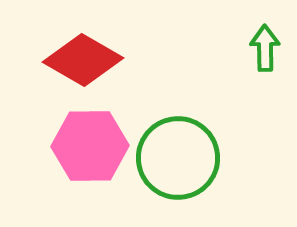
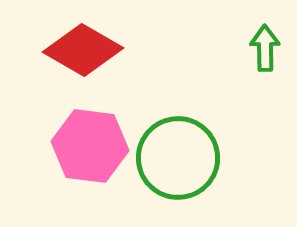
red diamond: moved 10 px up
pink hexagon: rotated 8 degrees clockwise
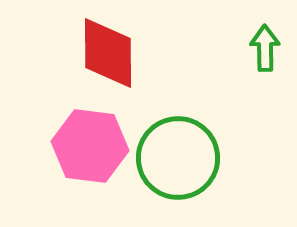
red diamond: moved 25 px right, 3 px down; rotated 60 degrees clockwise
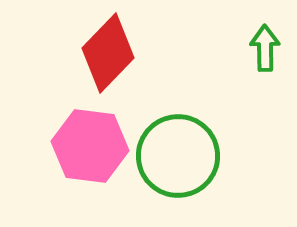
red diamond: rotated 44 degrees clockwise
green circle: moved 2 px up
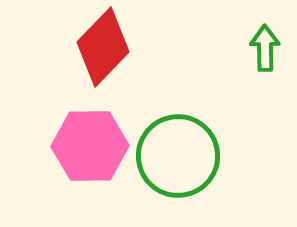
red diamond: moved 5 px left, 6 px up
pink hexagon: rotated 8 degrees counterclockwise
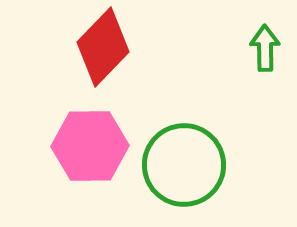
green circle: moved 6 px right, 9 px down
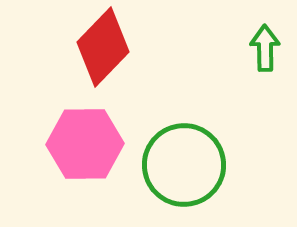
pink hexagon: moved 5 px left, 2 px up
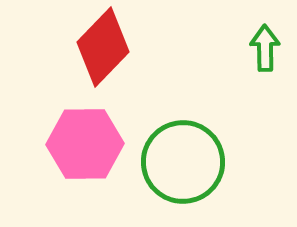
green circle: moved 1 px left, 3 px up
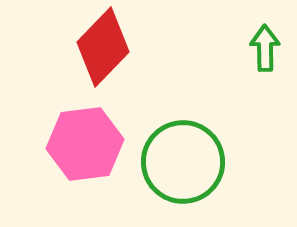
pink hexagon: rotated 6 degrees counterclockwise
